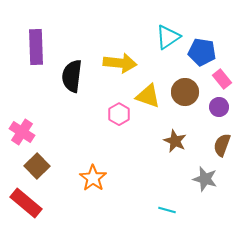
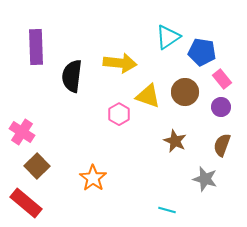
purple circle: moved 2 px right
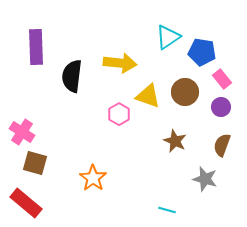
brown square: moved 2 px left, 3 px up; rotated 30 degrees counterclockwise
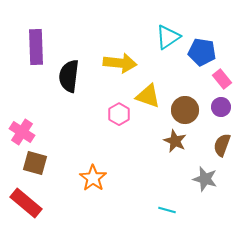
black semicircle: moved 3 px left
brown circle: moved 18 px down
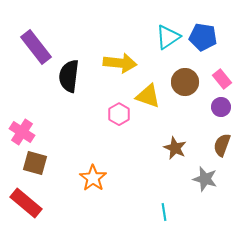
purple rectangle: rotated 36 degrees counterclockwise
blue pentagon: moved 1 px right, 15 px up
brown circle: moved 28 px up
brown star: moved 7 px down
cyan line: moved 3 px left, 2 px down; rotated 66 degrees clockwise
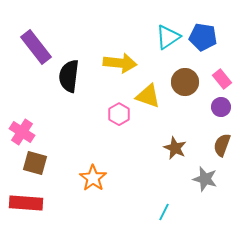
red rectangle: rotated 36 degrees counterclockwise
cyan line: rotated 36 degrees clockwise
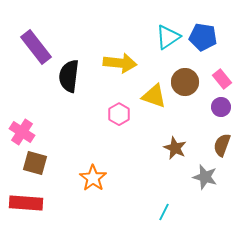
yellow triangle: moved 6 px right
gray star: moved 2 px up
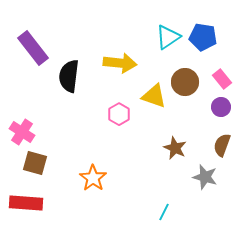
purple rectangle: moved 3 px left, 1 px down
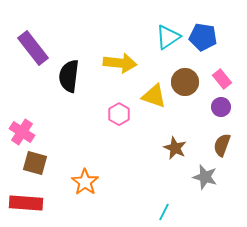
orange star: moved 8 px left, 4 px down
